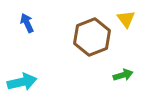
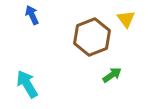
blue arrow: moved 5 px right, 8 px up
green arrow: moved 11 px left; rotated 18 degrees counterclockwise
cyan arrow: moved 5 px right, 2 px down; rotated 108 degrees counterclockwise
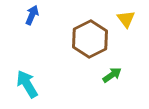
blue arrow: rotated 48 degrees clockwise
brown hexagon: moved 2 px left, 2 px down; rotated 6 degrees counterclockwise
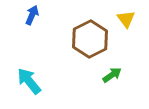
cyan arrow: moved 2 px right, 3 px up; rotated 8 degrees counterclockwise
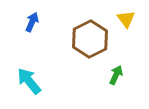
blue arrow: moved 7 px down
green arrow: moved 4 px right; rotated 30 degrees counterclockwise
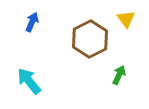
green arrow: moved 3 px right
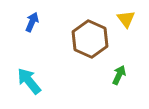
brown hexagon: rotated 9 degrees counterclockwise
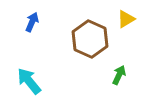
yellow triangle: rotated 36 degrees clockwise
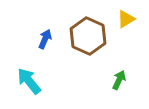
blue arrow: moved 13 px right, 17 px down
brown hexagon: moved 2 px left, 3 px up
green arrow: moved 5 px down
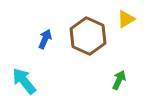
cyan arrow: moved 5 px left
